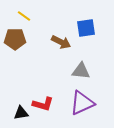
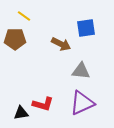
brown arrow: moved 2 px down
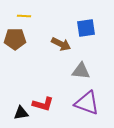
yellow line: rotated 32 degrees counterclockwise
purple triangle: moved 5 px right; rotated 44 degrees clockwise
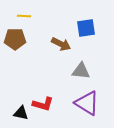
purple triangle: rotated 12 degrees clockwise
black triangle: rotated 21 degrees clockwise
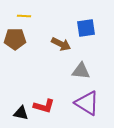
red L-shape: moved 1 px right, 2 px down
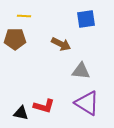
blue square: moved 9 px up
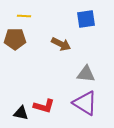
gray triangle: moved 5 px right, 3 px down
purple triangle: moved 2 px left
